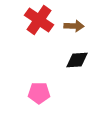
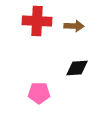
red cross: moved 2 px left, 1 px down; rotated 32 degrees counterclockwise
black diamond: moved 8 px down
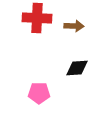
red cross: moved 3 px up
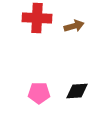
brown arrow: rotated 18 degrees counterclockwise
black diamond: moved 23 px down
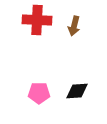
red cross: moved 2 px down
brown arrow: rotated 120 degrees clockwise
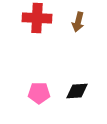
red cross: moved 2 px up
brown arrow: moved 4 px right, 4 px up
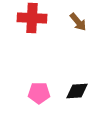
red cross: moved 5 px left
brown arrow: rotated 54 degrees counterclockwise
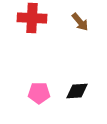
brown arrow: moved 2 px right
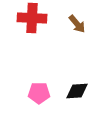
brown arrow: moved 3 px left, 2 px down
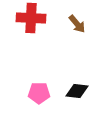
red cross: moved 1 px left
black diamond: rotated 10 degrees clockwise
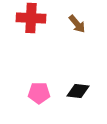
black diamond: moved 1 px right
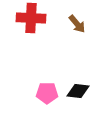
pink pentagon: moved 8 px right
